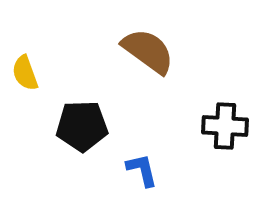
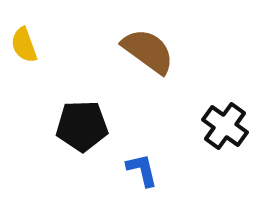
yellow semicircle: moved 1 px left, 28 px up
black cross: rotated 33 degrees clockwise
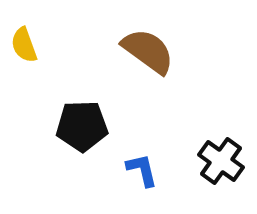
black cross: moved 4 px left, 35 px down
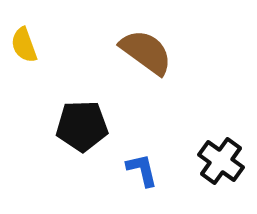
brown semicircle: moved 2 px left, 1 px down
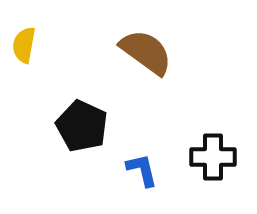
yellow semicircle: rotated 30 degrees clockwise
black pentagon: rotated 27 degrees clockwise
black cross: moved 8 px left, 4 px up; rotated 36 degrees counterclockwise
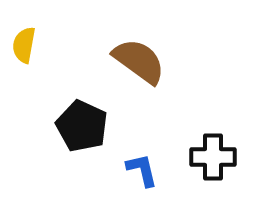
brown semicircle: moved 7 px left, 9 px down
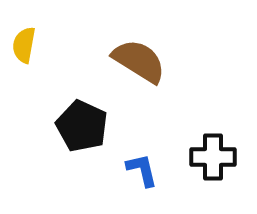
brown semicircle: rotated 4 degrees counterclockwise
